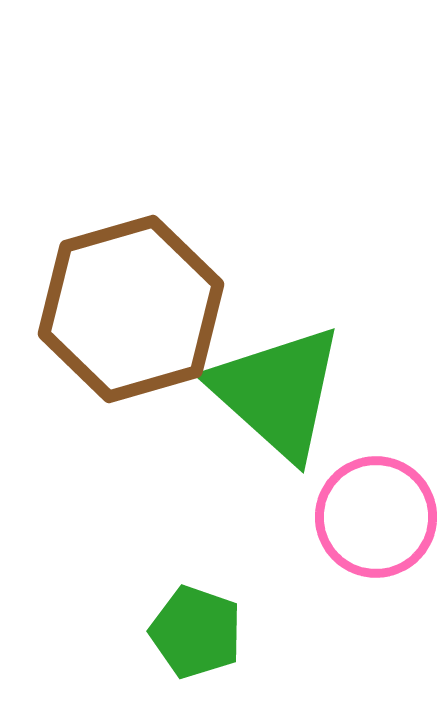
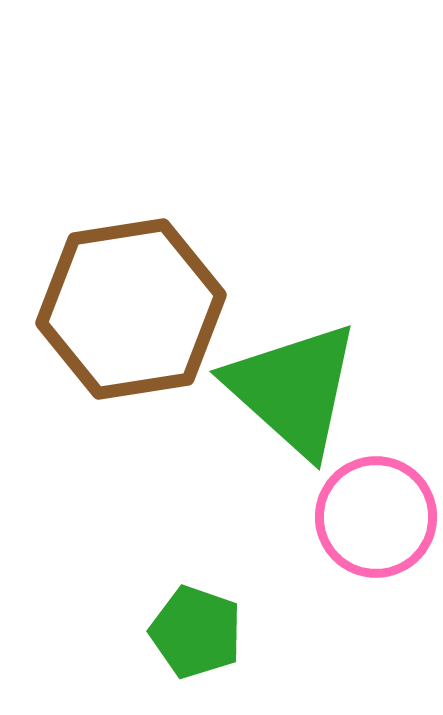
brown hexagon: rotated 7 degrees clockwise
green triangle: moved 16 px right, 3 px up
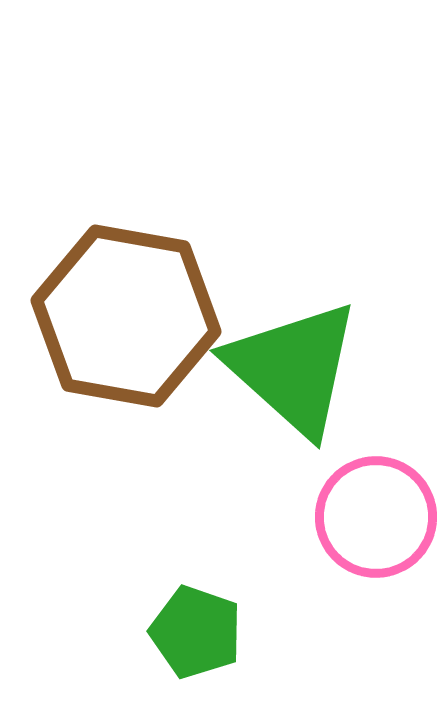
brown hexagon: moved 5 px left, 7 px down; rotated 19 degrees clockwise
green triangle: moved 21 px up
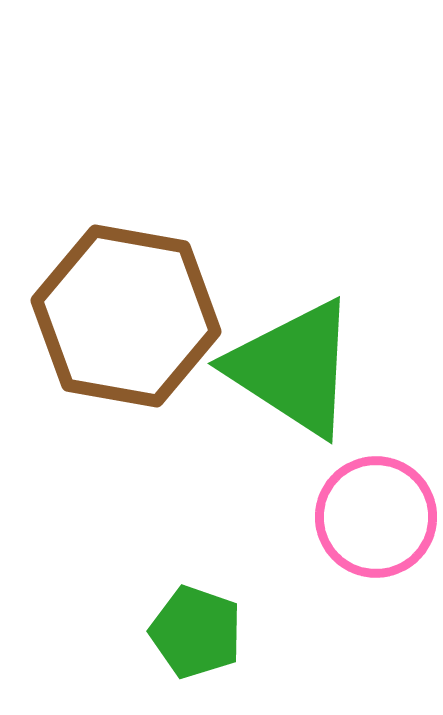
green triangle: rotated 9 degrees counterclockwise
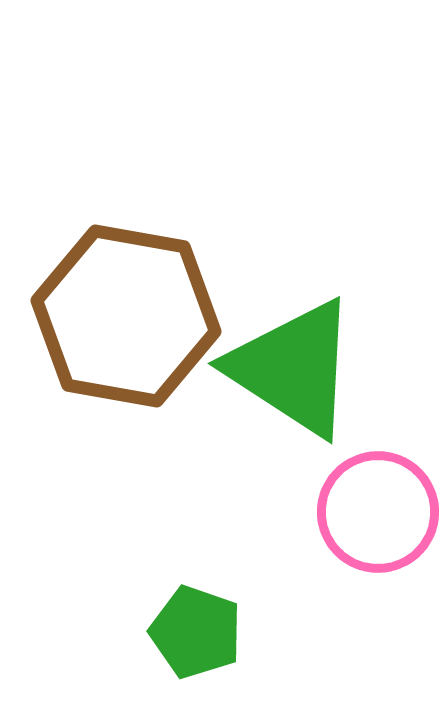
pink circle: moved 2 px right, 5 px up
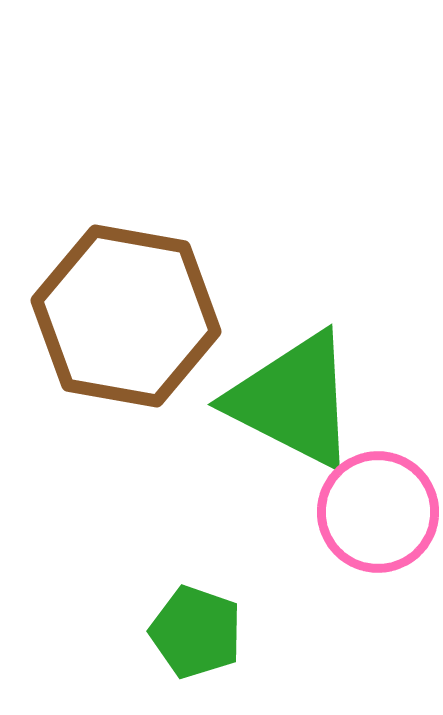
green triangle: moved 32 px down; rotated 6 degrees counterclockwise
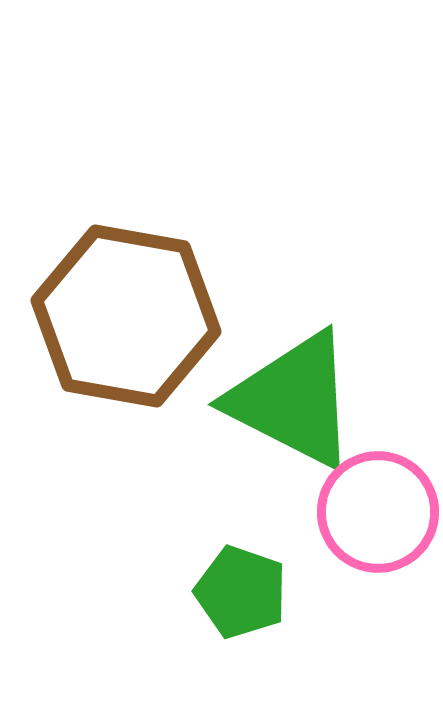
green pentagon: moved 45 px right, 40 px up
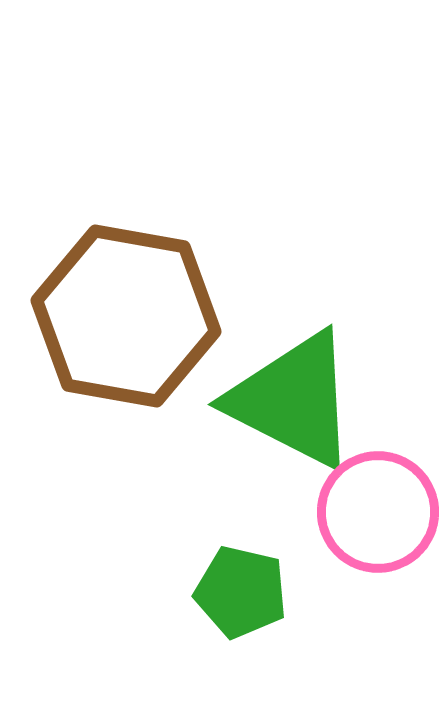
green pentagon: rotated 6 degrees counterclockwise
